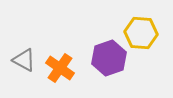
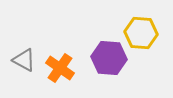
purple hexagon: rotated 24 degrees clockwise
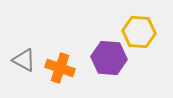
yellow hexagon: moved 2 px left, 1 px up
orange cross: rotated 16 degrees counterclockwise
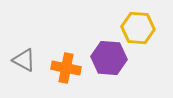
yellow hexagon: moved 1 px left, 4 px up
orange cross: moved 6 px right; rotated 8 degrees counterclockwise
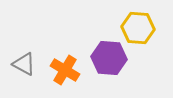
gray triangle: moved 4 px down
orange cross: moved 1 px left, 2 px down; rotated 20 degrees clockwise
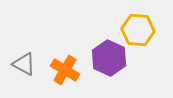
yellow hexagon: moved 2 px down
purple hexagon: rotated 20 degrees clockwise
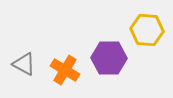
yellow hexagon: moved 9 px right
purple hexagon: rotated 24 degrees counterclockwise
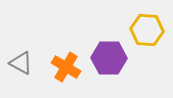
gray triangle: moved 3 px left, 1 px up
orange cross: moved 1 px right, 3 px up
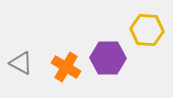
purple hexagon: moved 1 px left
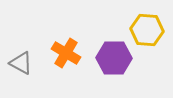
purple hexagon: moved 6 px right
orange cross: moved 14 px up
